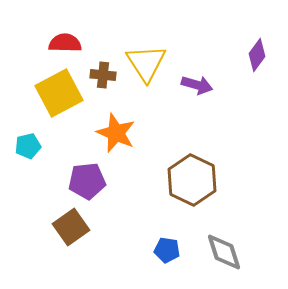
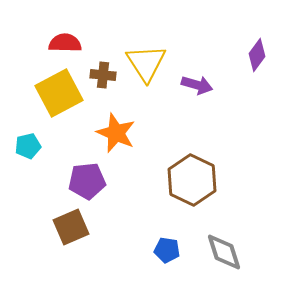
brown square: rotated 12 degrees clockwise
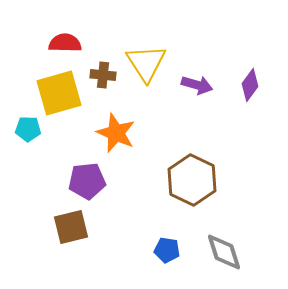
purple diamond: moved 7 px left, 30 px down
yellow square: rotated 12 degrees clockwise
cyan pentagon: moved 17 px up; rotated 15 degrees clockwise
brown square: rotated 9 degrees clockwise
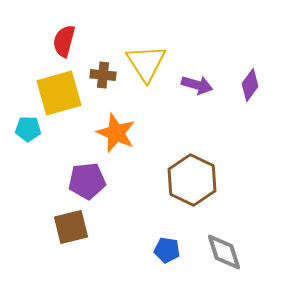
red semicircle: moved 1 px left, 2 px up; rotated 76 degrees counterclockwise
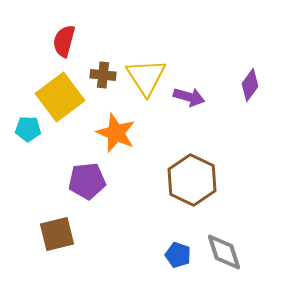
yellow triangle: moved 14 px down
purple arrow: moved 8 px left, 12 px down
yellow square: moved 1 px right, 4 px down; rotated 21 degrees counterclockwise
brown square: moved 14 px left, 7 px down
blue pentagon: moved 11 px right, 5 px down; rotated 10 degrees clockwise
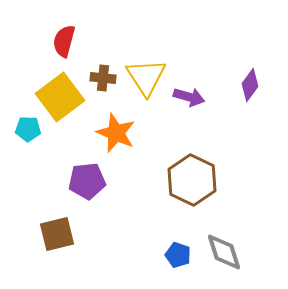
brown cross: moved 3 px down
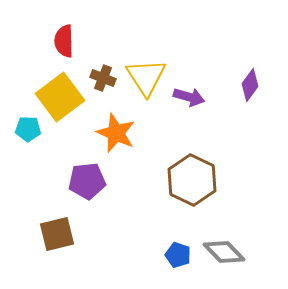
red semicircle: rotated 16 degrees counterclockwise
brown cross: rotated 15 degrees clockwise
gray diamond: rotated 27 degrees counterclockwise
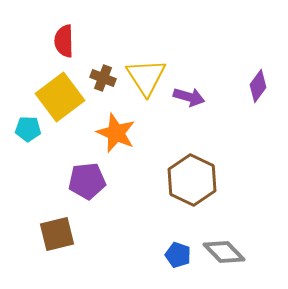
purple diamond: moved 8 px right, 1 px down
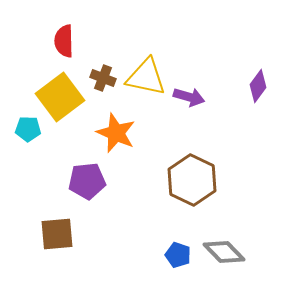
yellow triangle: rotated 45 degrees counterclockwise
brown square: rotated 9 degrees clockwise
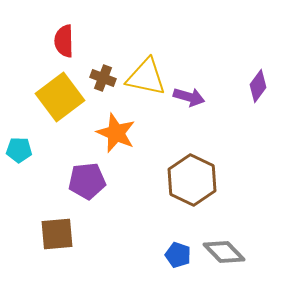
cyan pentagon: moved 9 px left, 21 px down
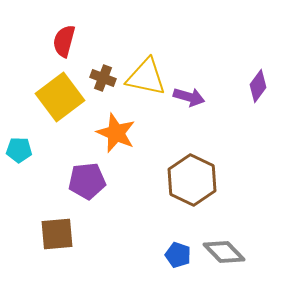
red semicircle: rotated 16 degrees clockwise
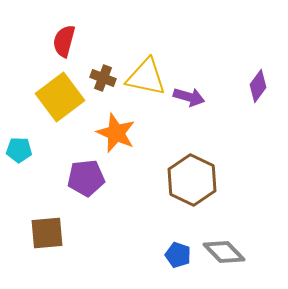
purple pentagon: moved 1 px left, 3 px up
brown square: moved 10 px left, 1 px up
